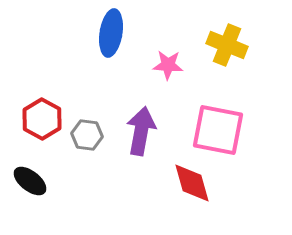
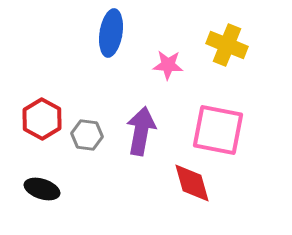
black ellipse: moved 12 px right, 8 px down; rotated 20 degrees counterclockwise
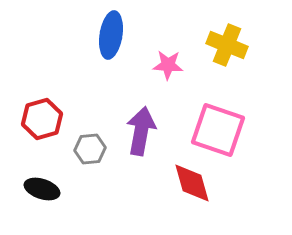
blue ellipse: moved 2 px down
red hexagon: rotated 15 degrees clockwise
pink square: rotated 8 degrees clockwise
gray hexagon: moved 3 px right, 14 px down; rotated 12 degrees counterclockwise
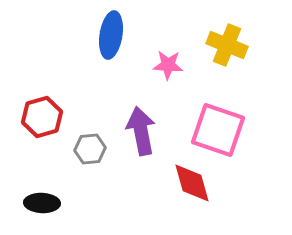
red hexagon: moved 2 px up
purple arrow: rotated 21 degrees counterclockwise
black ellipse: moved 14 px down; rotated 16 degrees counterclockwise
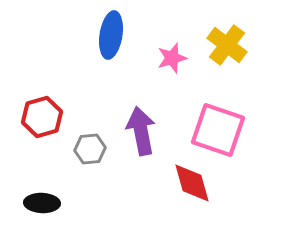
yellow cross: rotated 15 degrees clockwise
pink star: moved 4 px right, 7 px up; rotated 20 degrees counterclockwise
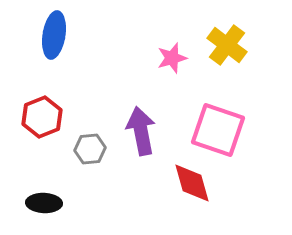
blue ellipse: moved 57 px left
red hexagon: rotated 6 degrees counterclockwise
black ellipse: moved 2 px right
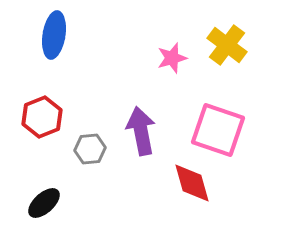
black ellipse: rotated 44 degrees counterclockwise
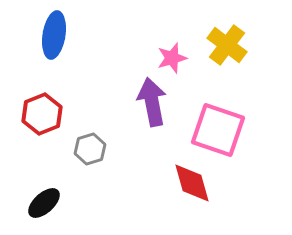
red hexagon: moved 3 px up
purple arrow: moved 11 px right, 29 px up
gray hexagon: rotated 12 degrees counterclockwise
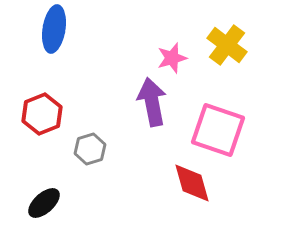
blue ellipse: moved 6 px up
